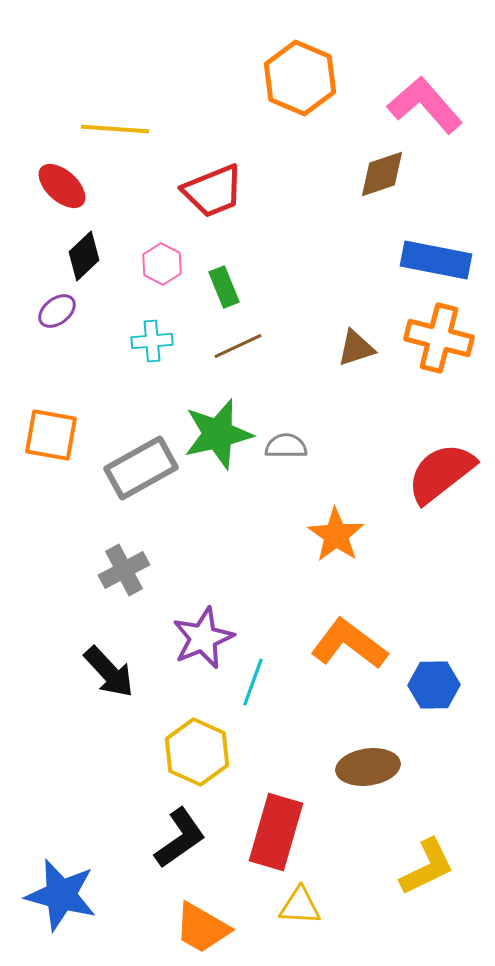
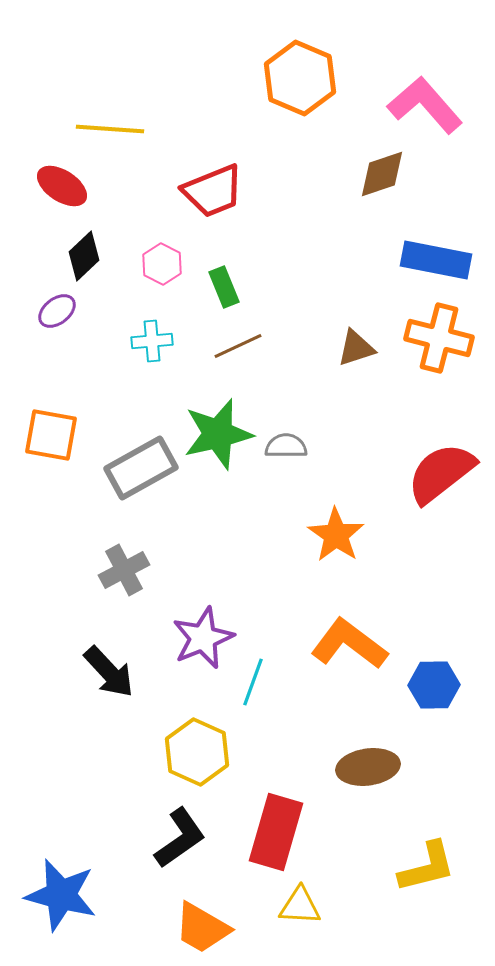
yellow line: moved 5 px left
red ellipse: rotated 9 degrees counterclockwise
yellow L-shape: rotated 12 degrees clockwise
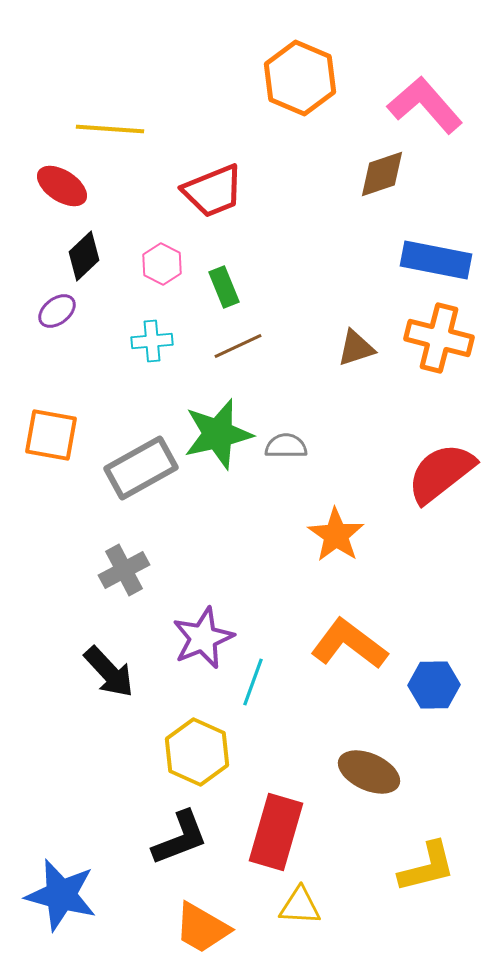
brown ellipse: moved 1 px right, 5 px down; rotated 32 degrees clockwise
black L-shape: rotated 14 degrees clockwise
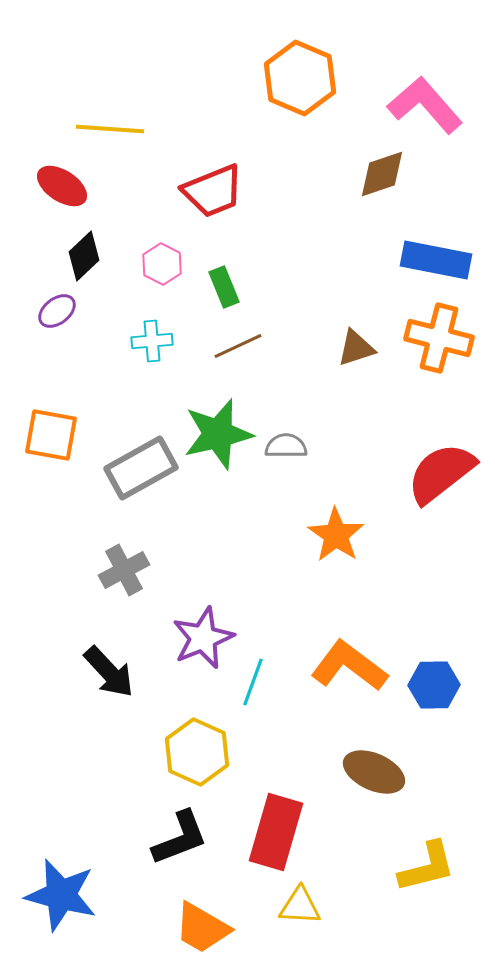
orange L-shape: moved 22 px down
brown ellipse: moved 5 px right
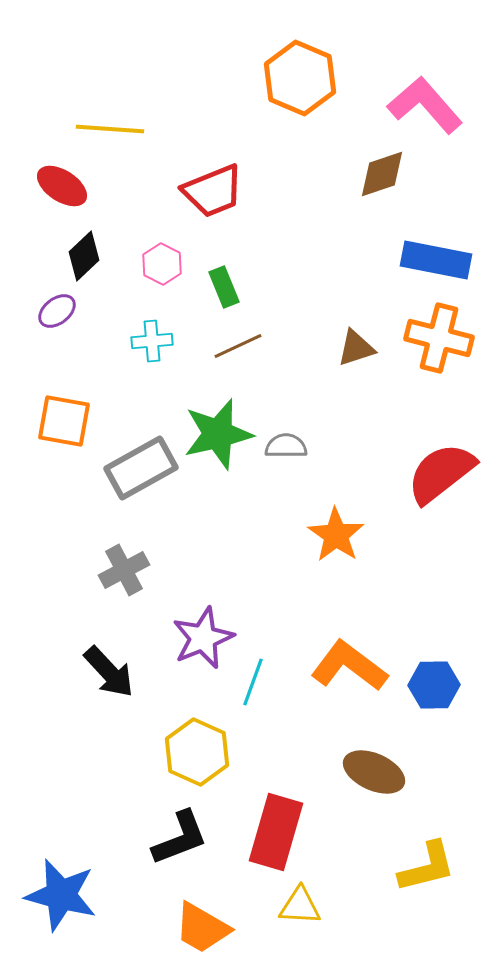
orange square: moved 13 px right, 14 px up
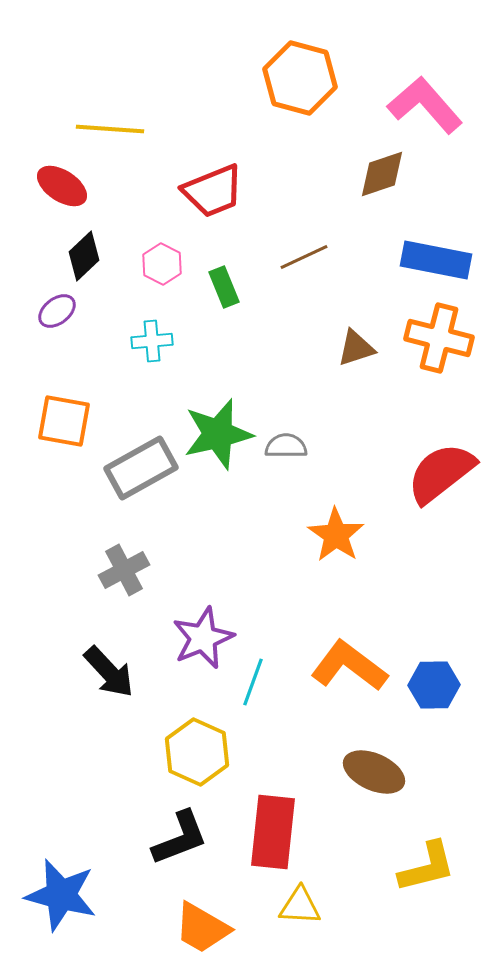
orange hexagon: rotated 8 degrees counterclockwise
brown line: moved 66 px right, 89 px up
red rectangle: moved 3 px left; rotated 10 degrees counterclockwise
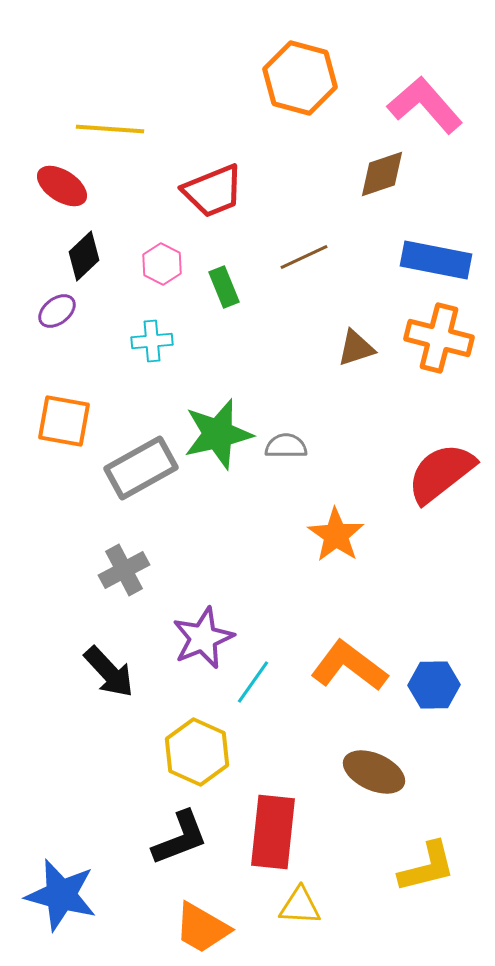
cyan line: rotated 15 degrees clockwise
